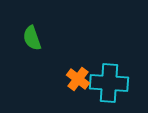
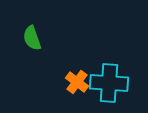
orange cross: moved 1 px left, 3 px down
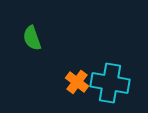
cyan cross: moved 1 px right; rotated 6 degrees clockwise
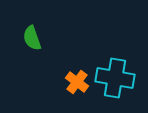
cyan cross: moved 5 px right, 5 px up
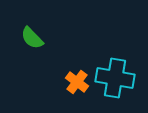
green semicircle: rotated 25 degrees counterclockwise
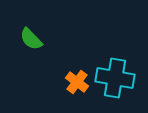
green semicircle: moved 1 px left, 1 px down
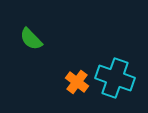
cyan cross: rotated 9 degrees clockwise
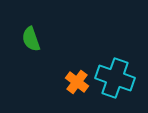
green semicircle: rotated 25 degrees clockwise
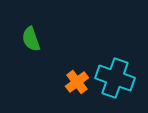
orange cross: rotated 15 degrees clockwise
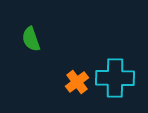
cyan cross: rotated 18 degrees counterclockwise
